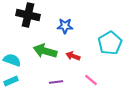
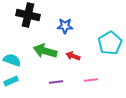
pink line: rotated 48 degrees counterclockwise
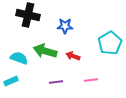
cyan semicircle: moved 7 px right, 2 px up
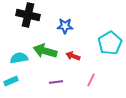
cyan semicircle: rotated 30 degrees counterclockwise
pink line: rotated 56 degrees counterclockwise
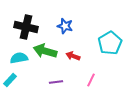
black cross: moved 2 px left, 12 px down
blue star: rotated 14 degrees clockwise
cyan rectangle: moved 1 px left, 1 px up; rotated 24 degrees counterclockwise
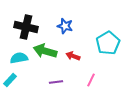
cyan pentagon: moved 2 px left
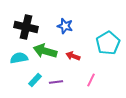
cyan rectangle: moved 25 px right
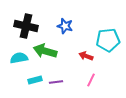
black cross: moved 1 px up
cyan pentagon: moved 3 px up; rotated 25 degrees clockwise
red arrow: moved 13 px right
cyan rectangle: rotated 32 degrees clockwise
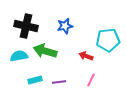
blue star: rotated 28 degrees counterclockwise
cyan semicircle: moved 2 px up
purple line: moved 3 px right
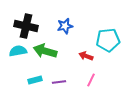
cyan semicircle: moved 1 px left, 5 px up
